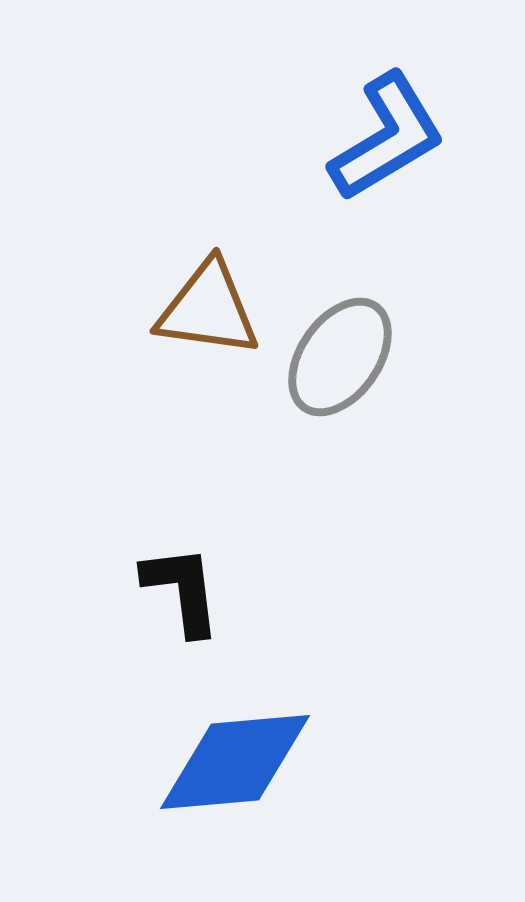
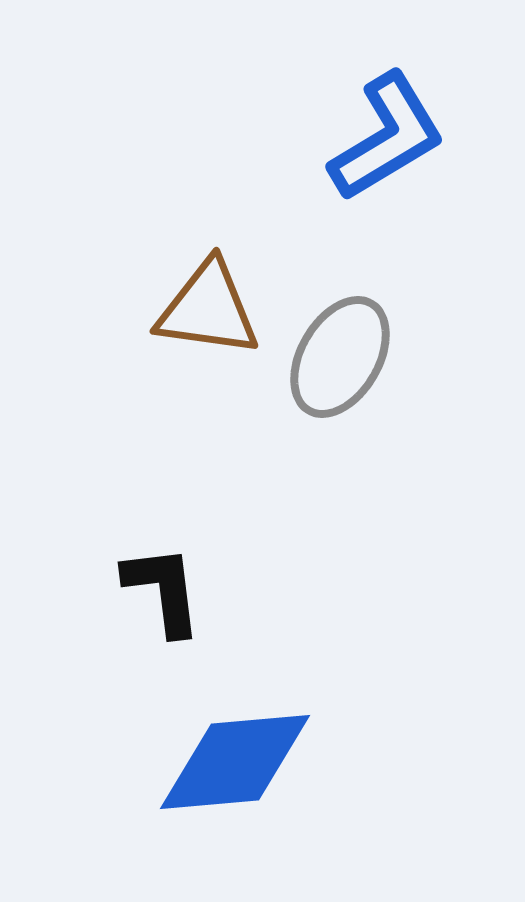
gray ellipse: rotated 5 degrees counterclockwise
black L-shape: moved 19 px left
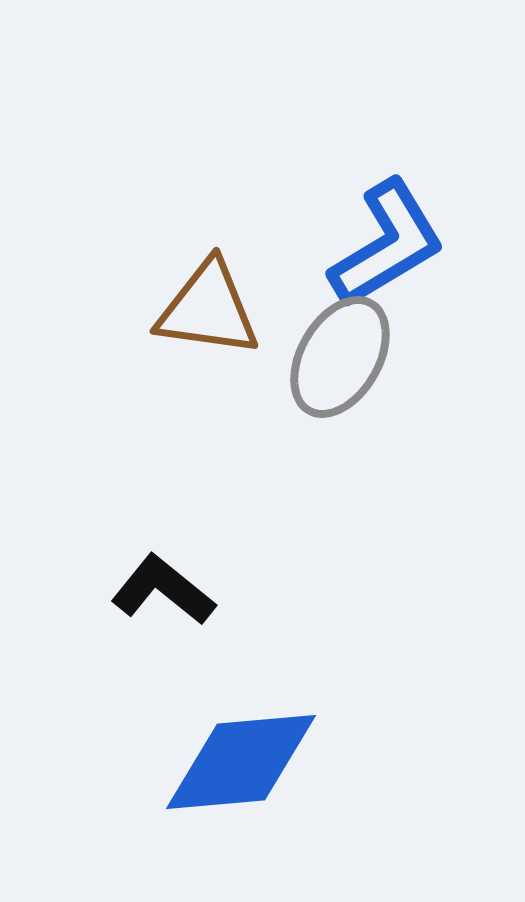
blue L-shape: moved 107 px down
black L-shape: rotated 44 degrees counterclockwise
blue diamond: moved 6 px right
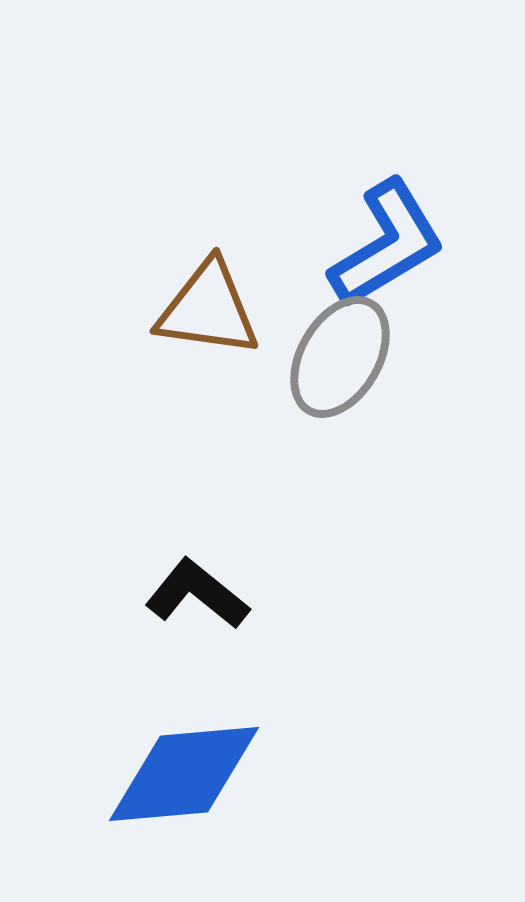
black L-shape: moved 34 px right, 4 px down
blue diamond: moved 57 px left, 12 px down
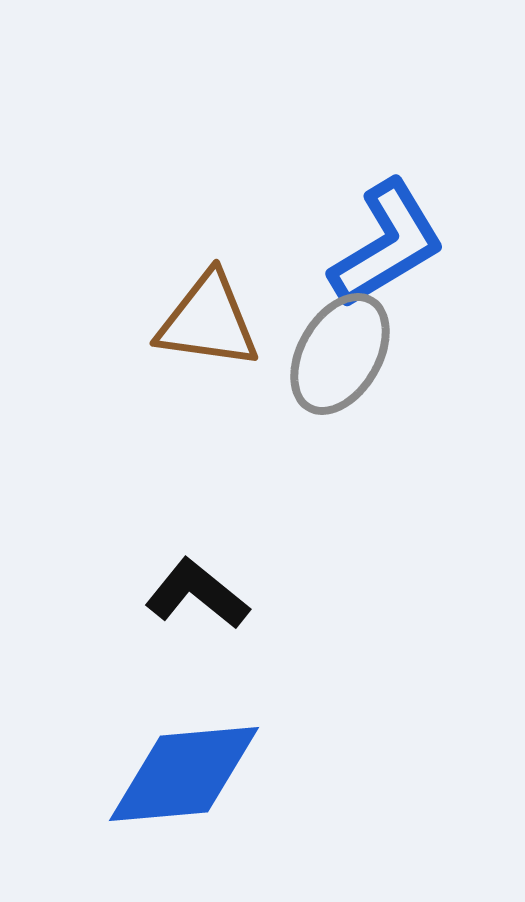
brown triangle: moved 12 px down
gray ellipse: moved 3 px up
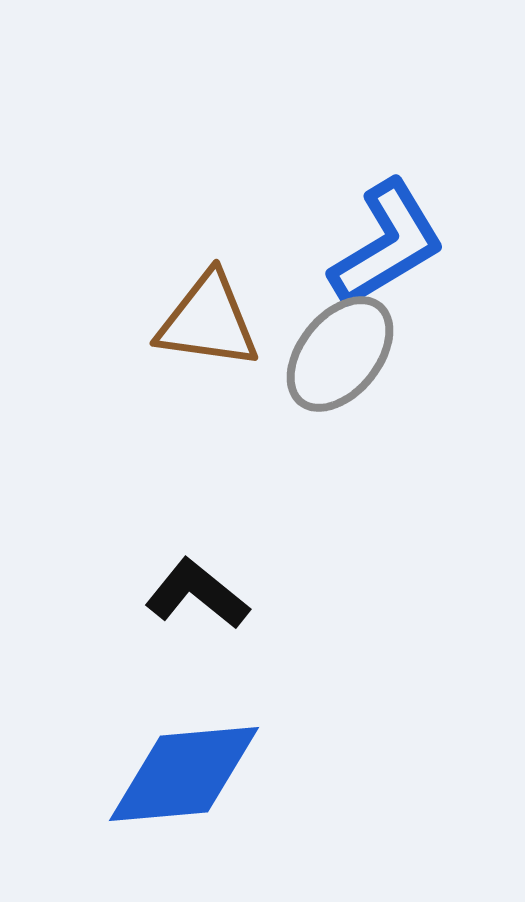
gray ellipse: rotated 9 degrees clockwise
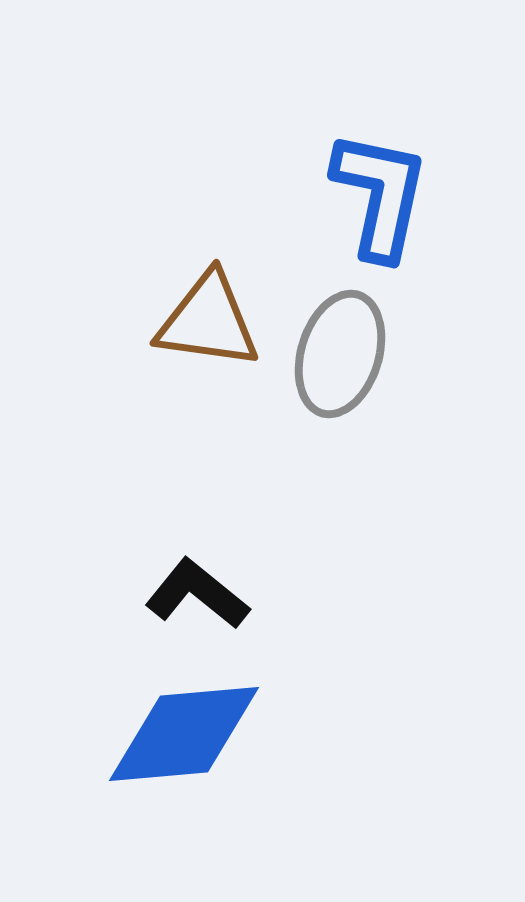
blue L-shape: moved 7 px left, 49 px up; rotated 47 degrees counterclockwise
gray ellipse: rotated 22 degrees counterclockwise
blue diamond: moved 40 px up
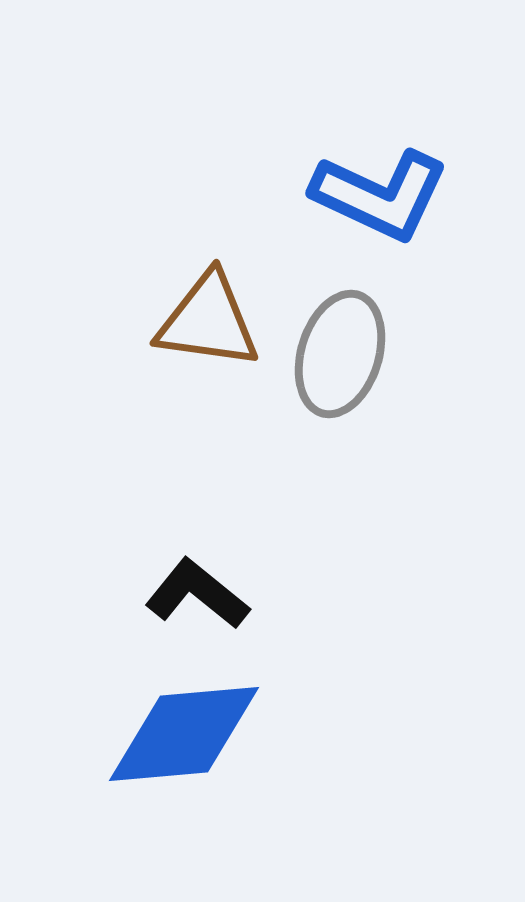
blue L-shape: rotated 103 degrees clockwise
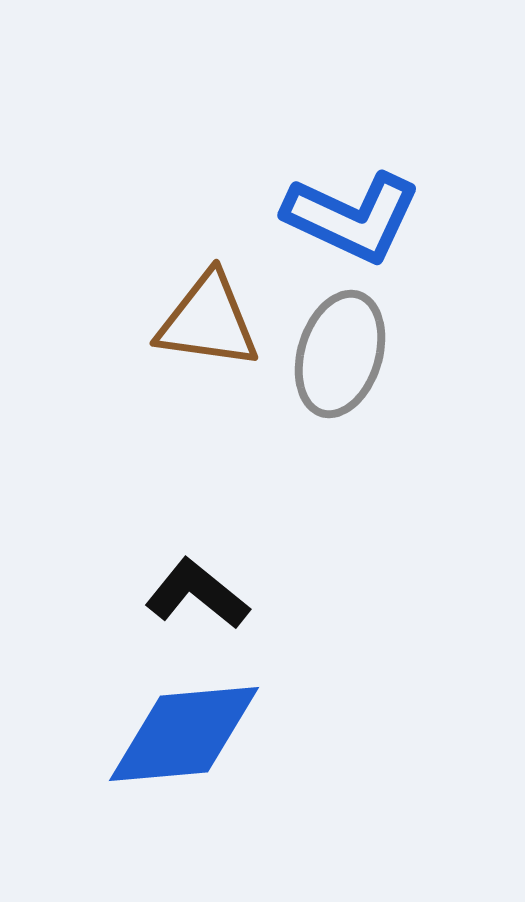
blue L-shape: moved 28 px left, 22 px down
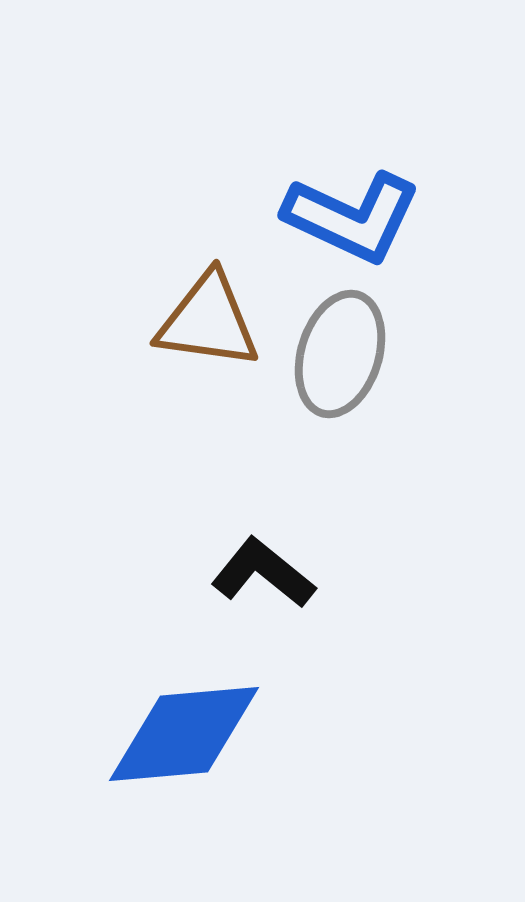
black L-shape: moved 66 px right, 21 px up
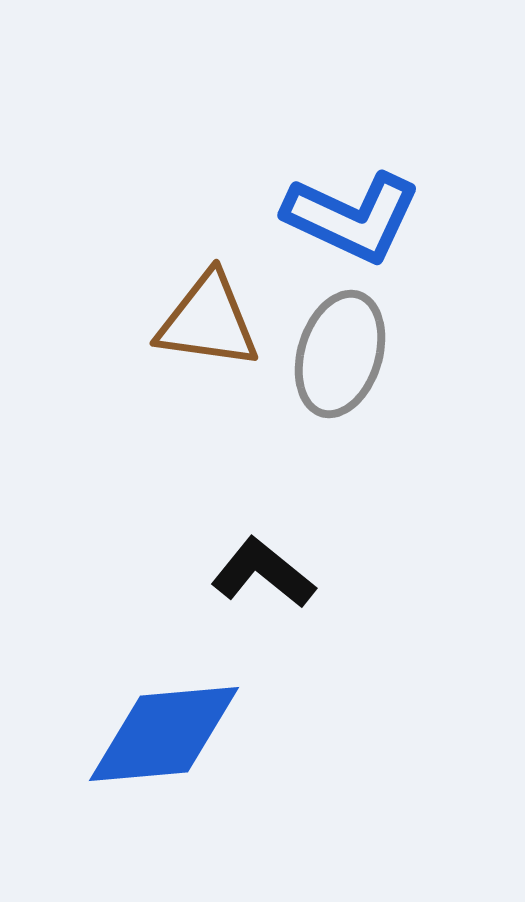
blue diamond: moved 20 px left
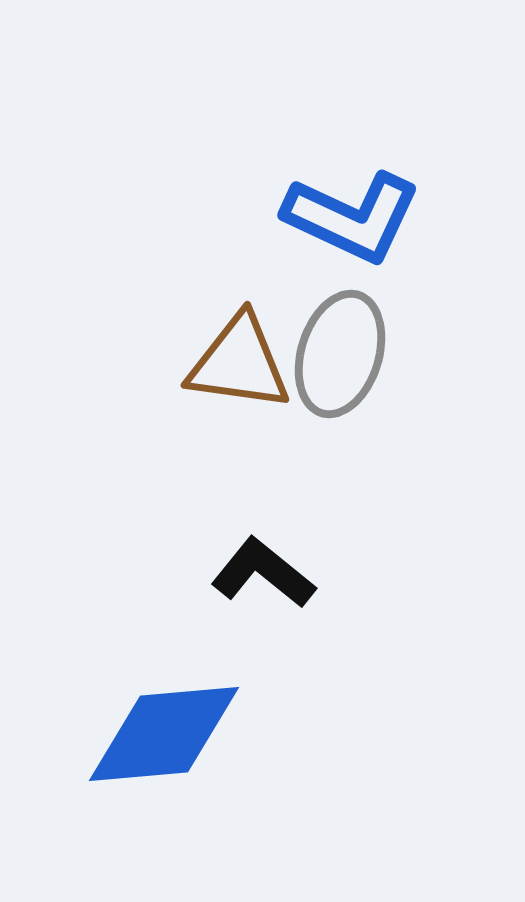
brown triangle: moved 31 px right, 42 px down
